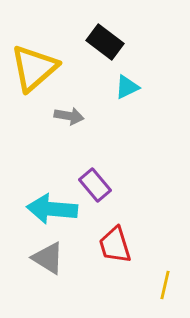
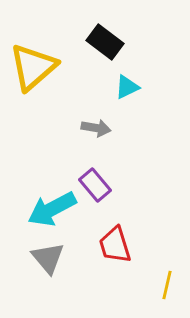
yellow triangle: moved 1 px left, 1 px up
gray arrow: moved 27 px right, 12 px down
cyan arrow: rotated 33 degrees counterclockwise
gray triangle: rotated 18 degrees clockwise
yellow line: moved 2 px right
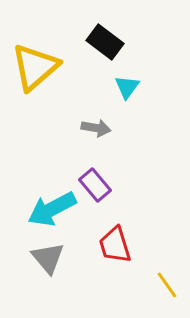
yellow triangle: moved 2 px right
cyan triangle: rotated 28 degrees counterclockwise
yellow line: rotated 48 degrees counterclockwise
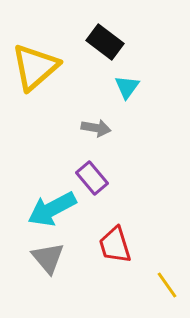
purple rectangle: moved 3 px left, 7 px up
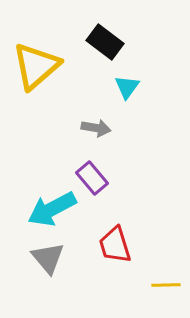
yellow triangle: moved 1 px right, 1 px up
yellow line: moved 1 px left; rotated 56 degrees counterclockwise
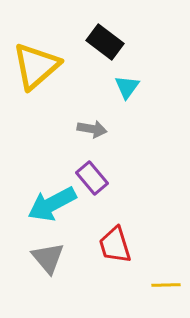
gray arrow: moved 4 px left, 1 px down
cyan arrow: moved 5 px up
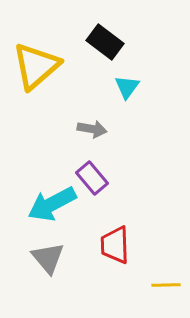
red trapezoid: rotated 15 degrees clockwise
